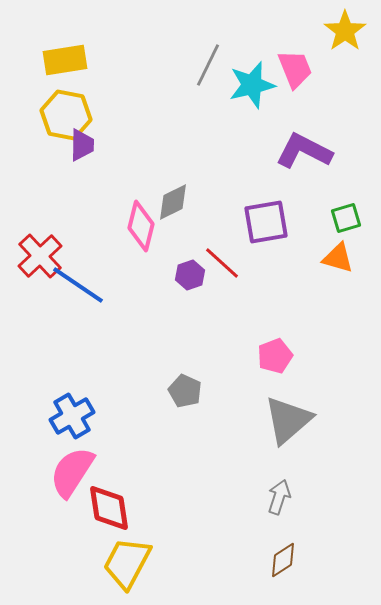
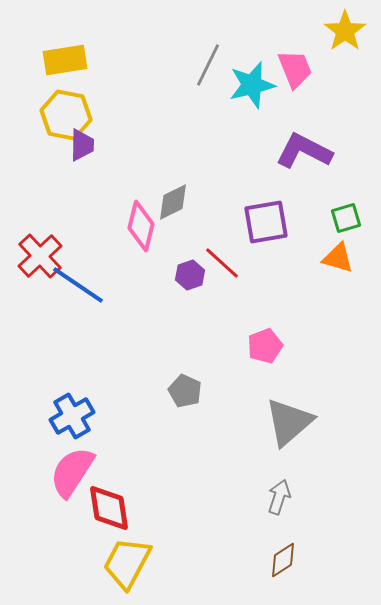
pink pentagon: moved 10 px left, 10 px up
gray triangle: moved 1 px right, 2 px down
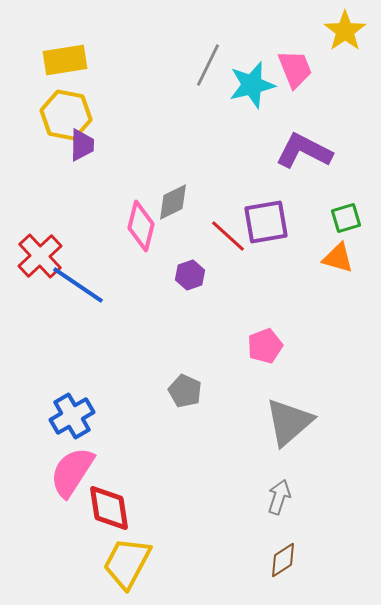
red line: moved 6 px right, 27 px up
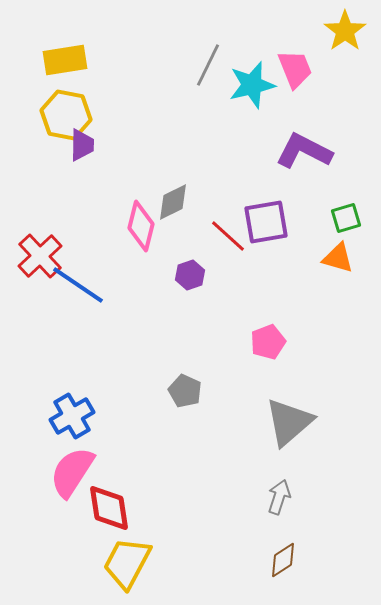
pink pentagon: moved 3 px right, 4 px up
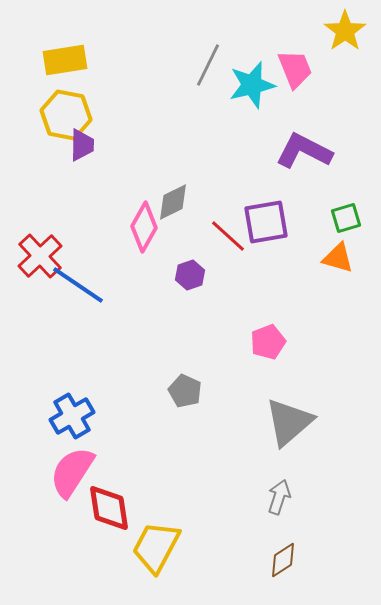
pink diamond: moved 3 px right, 1 px down; rotated 15 degrees clockwise
yellow trapezoid: moved 29 px right, 16 px up
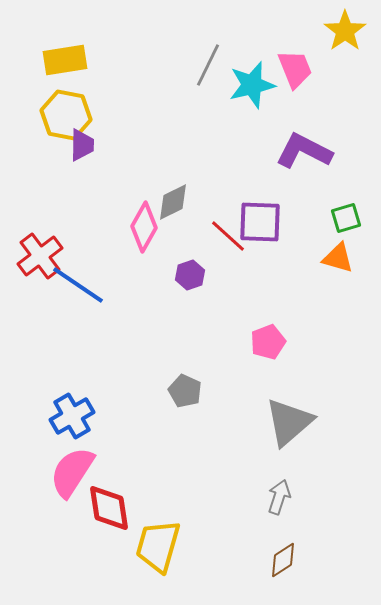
purple square: moved 6 px left; rotated 12 degrees clockwise
red cross: rotated 6 degrees clockwise
yellow trapezoid: moved 2 px right, 1 px up; rotated 12 degrees counterclockwise
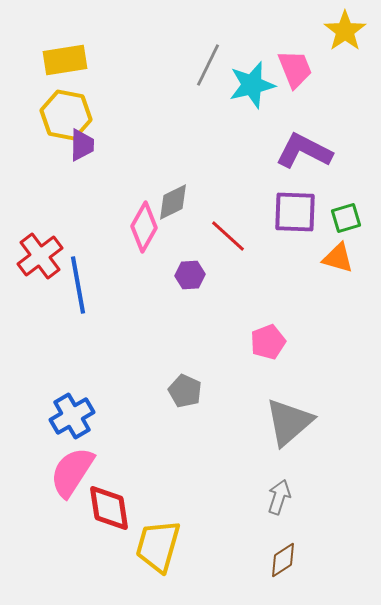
purple square: moved 35 px right, 10 px up
purple hexagon: rotated 16 degrees clockwise
blue line: rotated 46 degrees clockwise
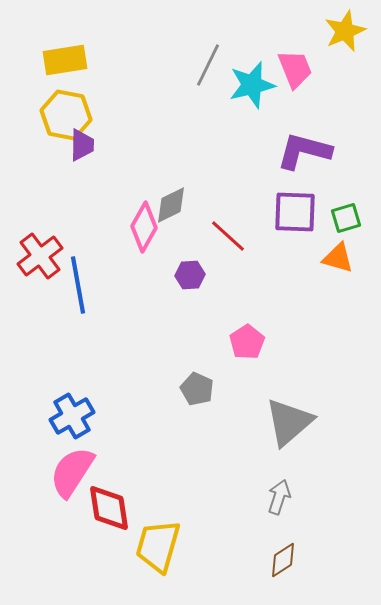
yellow star: rotated 12 degrees clockwise
purple L-shape: rotated 12 degrees counterclockwise
gray diamond: moved 2 px left, 3 px down
pink pentagon: moved 21 px left; rotated 12 degrees counterclockwise
gray pentagon: moved 12 px right, 2 px up
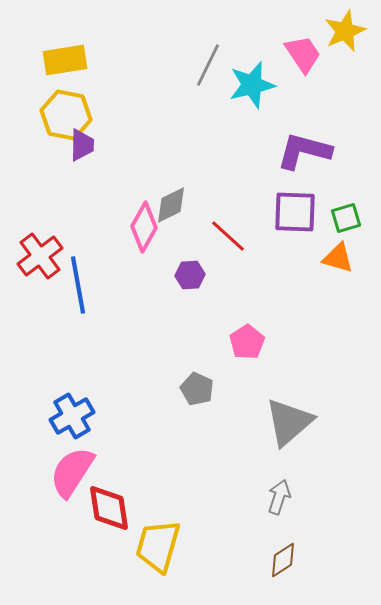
pink trapezoid: moved 8 px right, 15 px up; rotated 12 degrees counterclockwise
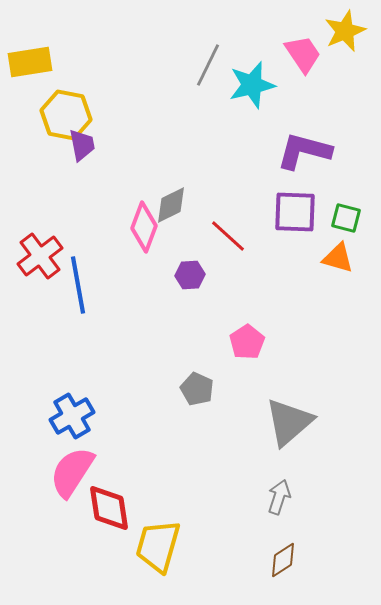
yellow rectangle: moved 35 px left, 2 px down
purple trapezoid: rotated 12 degrees counterclockwise
green square: rotated 32 degrees clockwise
pink diamond: rotated 9 degrees counterclockwise
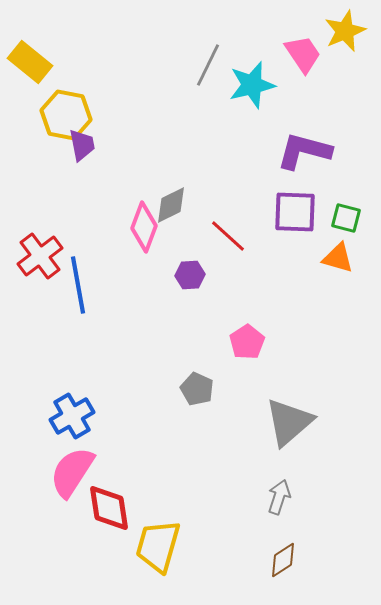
yellow rectangle: rotated 48 degrees clockwise
